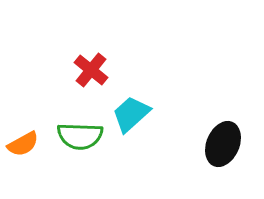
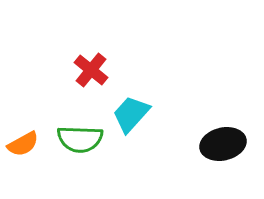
cyan trapezoid: rotated 6 degrees counterclockwise
green semicircle: moved 3 px down
black ellipse: rotated 54 degrees clockwise
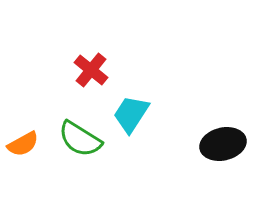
cyan trapezoid: rotated 9 degrees counterclockwise
green semicircle: rotated 30 degrees clockwise
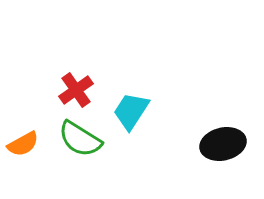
red cross: moved 15 px left, 20 px down; rotated 16 degrees clockwise
cyan trapezoid: moved 3 px up
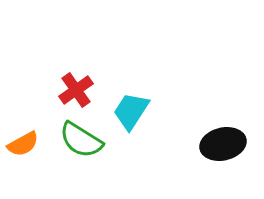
green semicircle: moved 1 px right, 1 px down
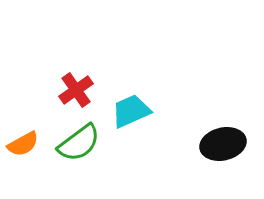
cyan trapezoid: rotated 33 degrees clockwise
green semicircle: moved 2 px left, 3 px down; rotated 69 degrees counterclockwise
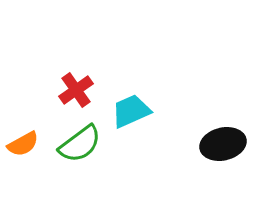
green semicircle: moved 1 px right, 1 px down
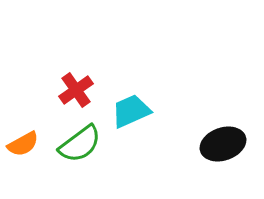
black ellipse: rotated 6 degrees counterclockwise
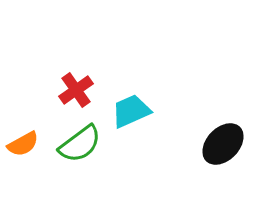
black ellipse: rotated 27 degrees counterclockwise
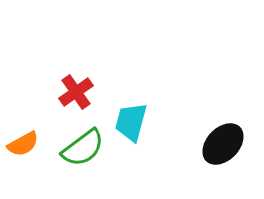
red cross: moved 2 px down
cyan trapezoid: moved 11 px down; rotated 51 degrees counterclockwise
green semicircle: moved 3 px right, 4 px down
